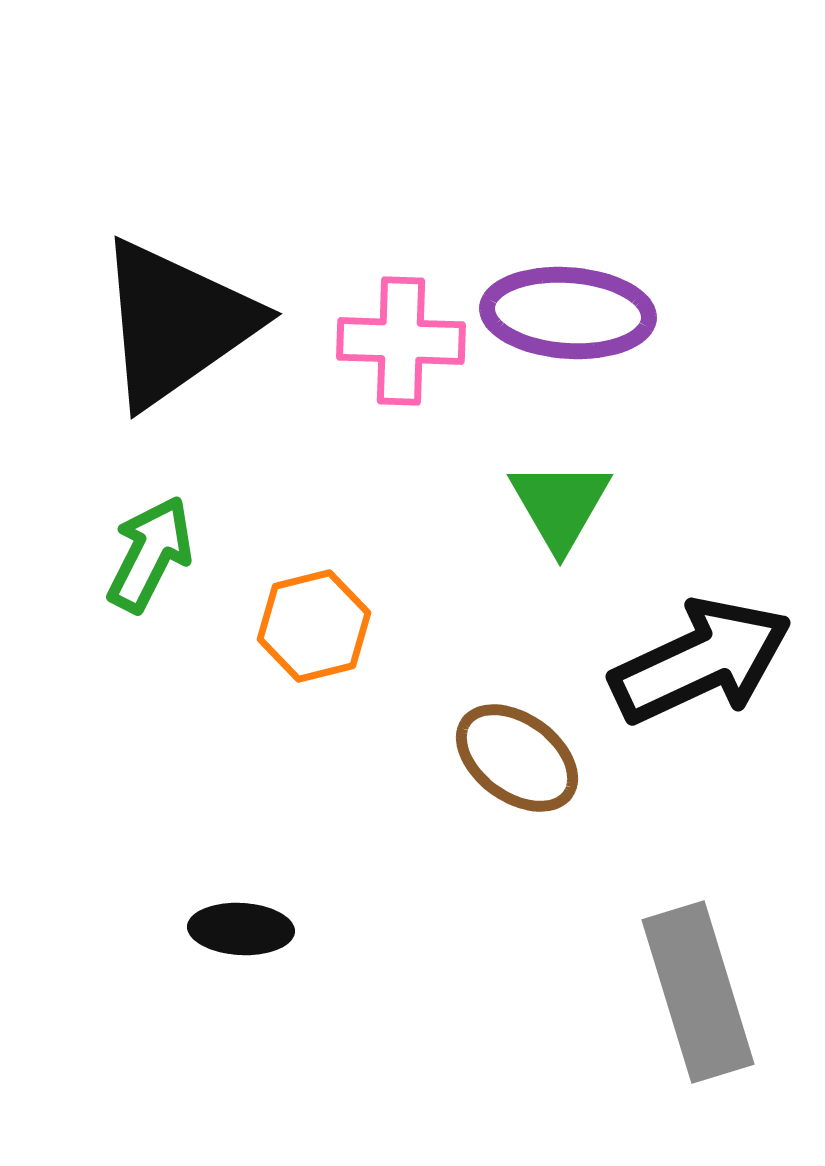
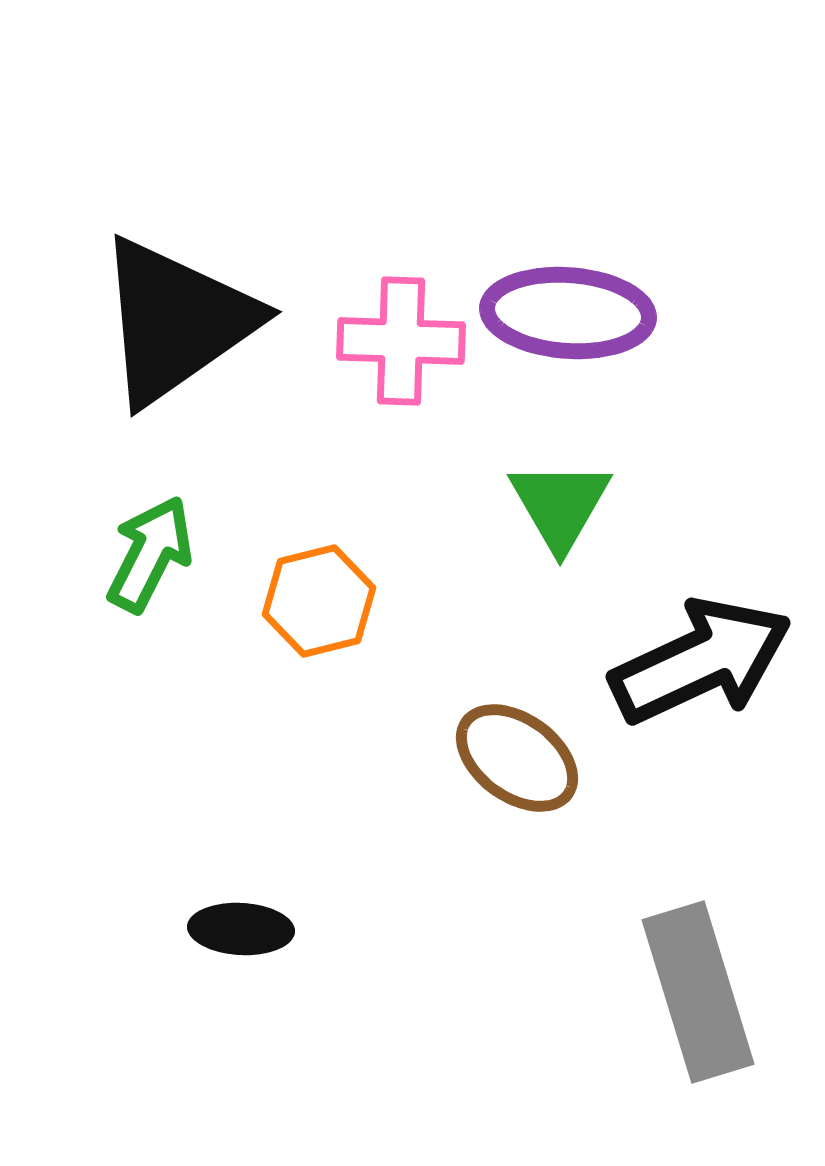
black triangle: moved 2 px up
orange hexagon: moved 5 px right, 25 px up
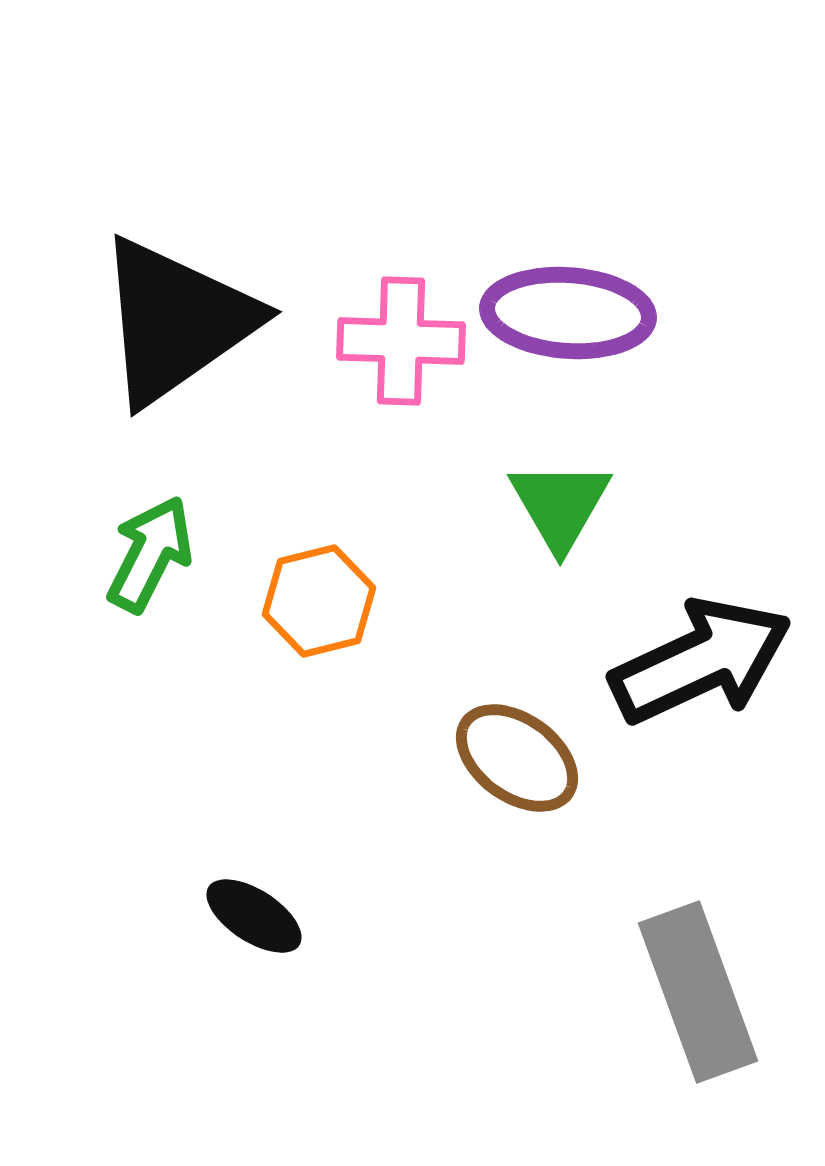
black ellipse: moved 13 px right, 13 px up; rotated 30 degrees clockwise
gray rectangle: rotated 3 degrees counterclockwise
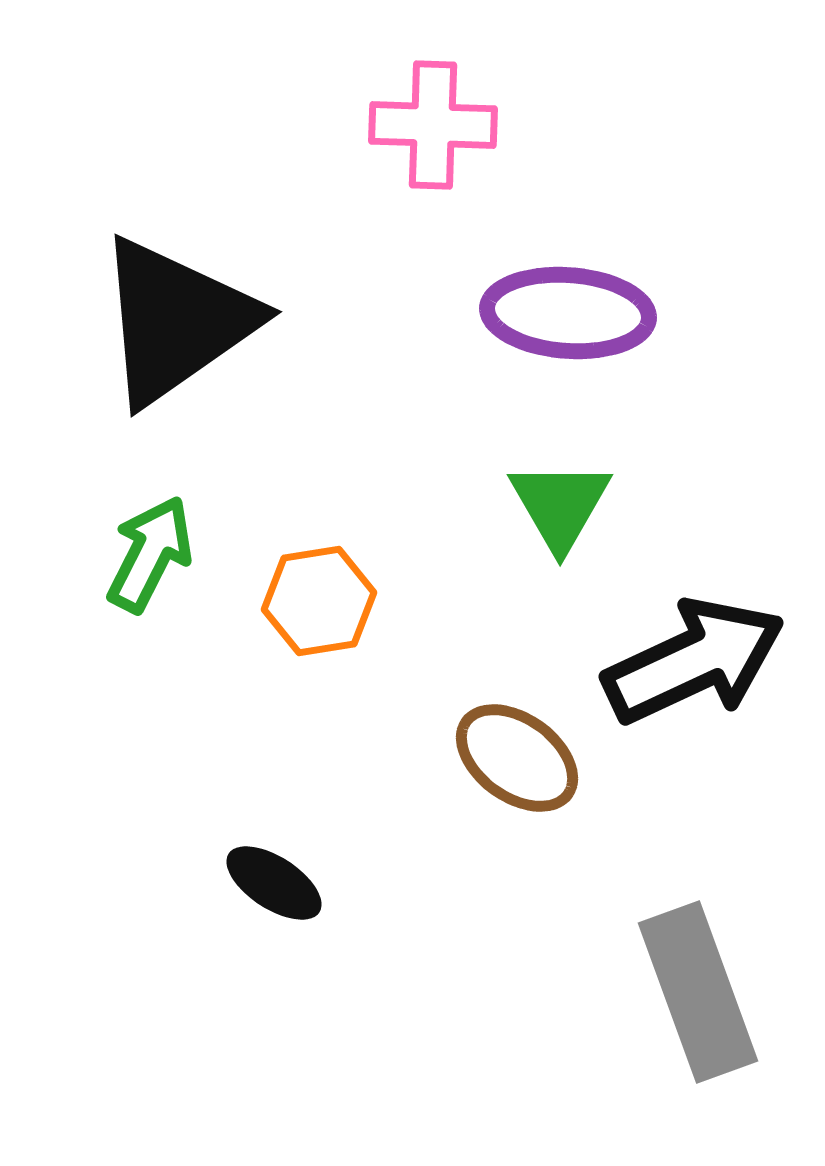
pink cross: moved 32 px right, 216 px up
orange hexagon: rotated 5 degrees clockwise
black arrow: moved 7 px left
black ellipse: moved 20 px right, 33 px up
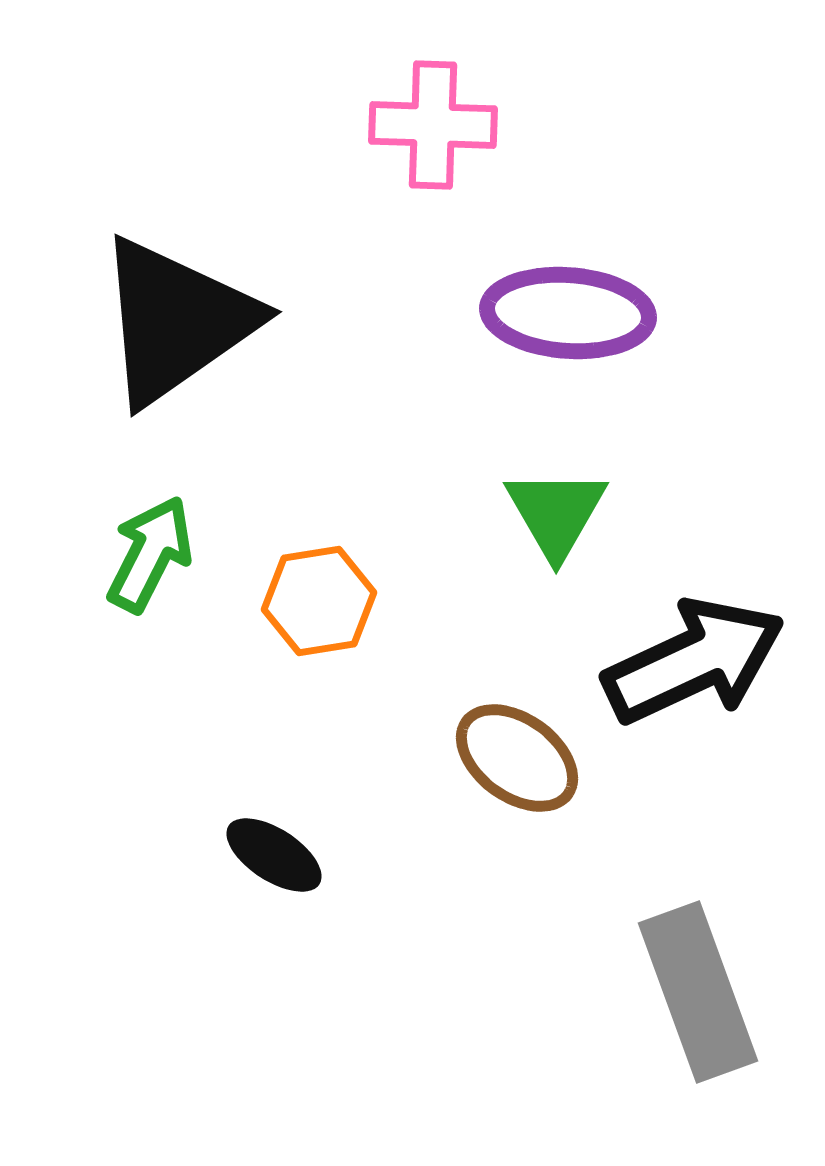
green triangle: moved 4 px left, 8 px down
black ellipse: moved 28 px up
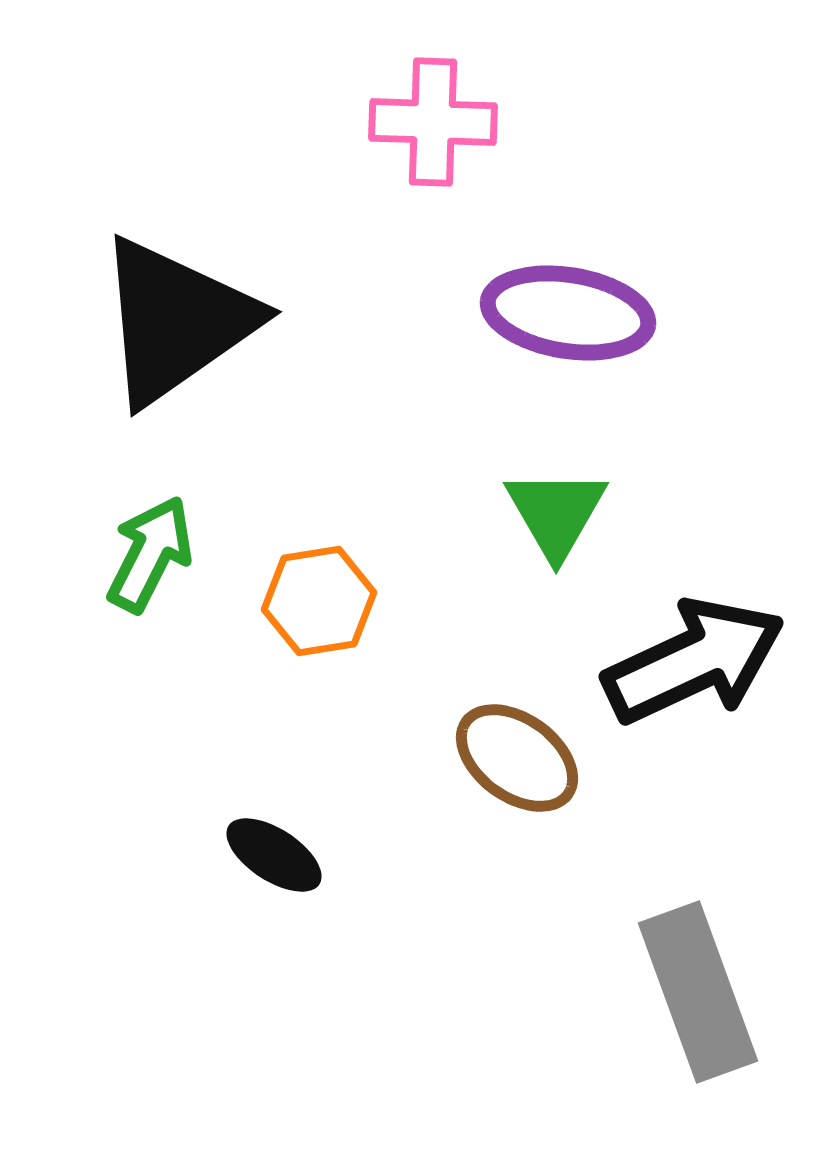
pink cross: moved 3 px up
purple ellipse: rotated 5 degrees clockwise
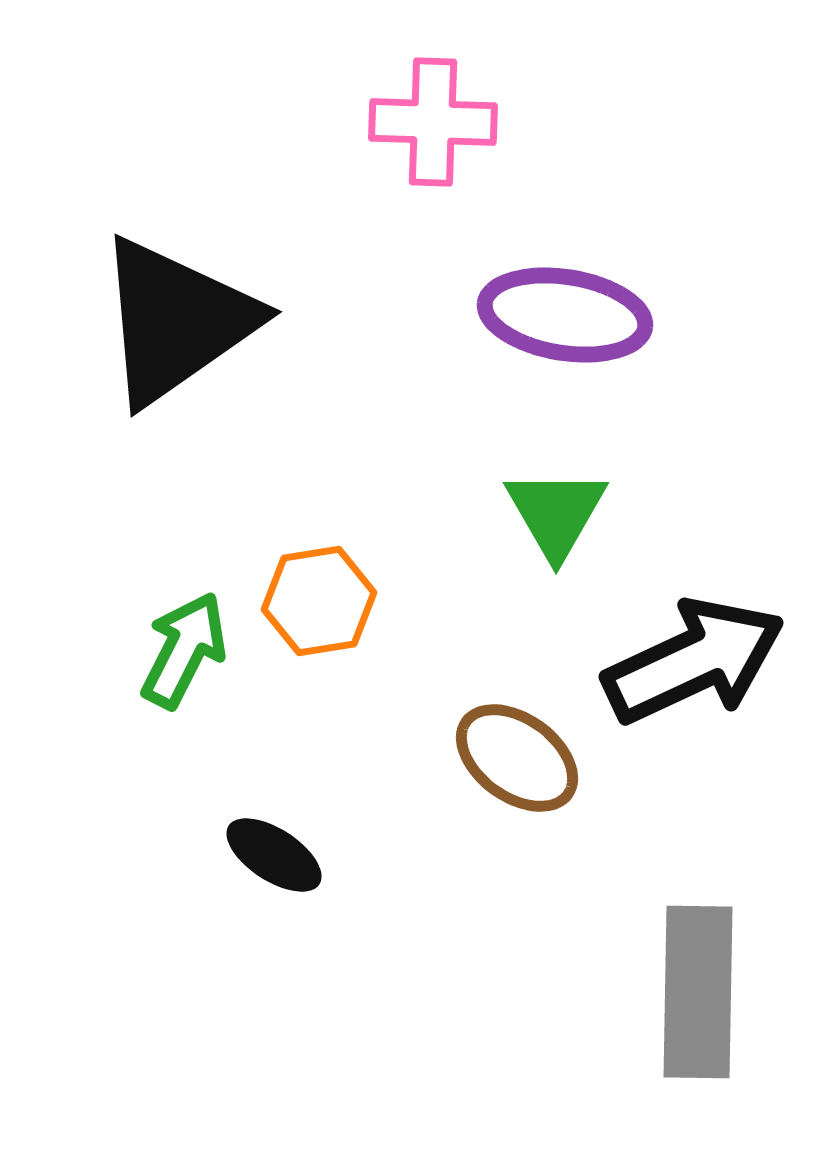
purple ellipse: moved 3 px left, 2 px down
green arrow: moved 34 px right, 96 px down
gray rectangle: rotated 21 degrees clockwise
